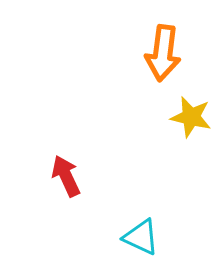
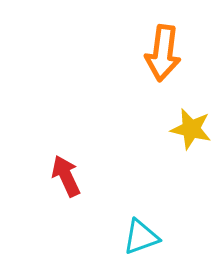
yellow star: moved 12 px down
cyan triangle: rotated 45 degrees counterclockwise
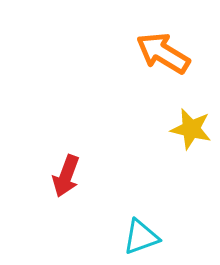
orange arrow: rotated 114 degrees clockwise
red arrow: rotated 135 degrees counterclockwise
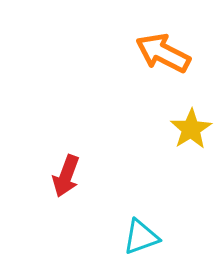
orange arrow: rotated 4 degrees counterclockwise
yellow star: rotated 27 degrees clockwise
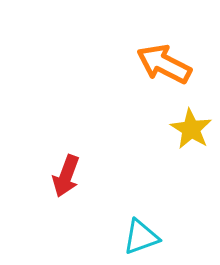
orange arrow: moved 1 px right, 11 px down
yellow star: rotated 9 degrees counterclockwise
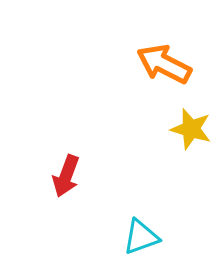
yellow star: rotated 15 degrees counterclockwise
